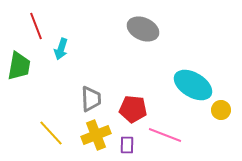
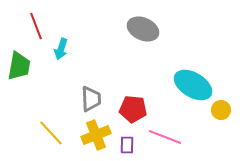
pink line: moved 2 px down
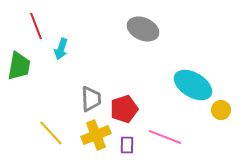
red pentagon: moved 9 px left; rotated 24 degrees counterclockwise
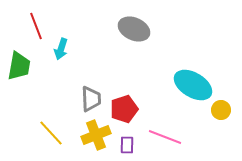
gray ellipse: moved 9 px left
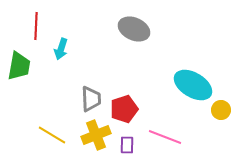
red line: rotated 24 degrees clockwise
yellow line: moved 1 px right, 2 px down; rotated 16 degrees counterclockwise
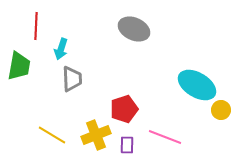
cyan ellipse: moved 4 px right
gray trapezoid: moved 19 px left, 20 px up
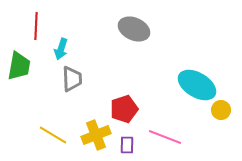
yellow line: moved 1 px right
